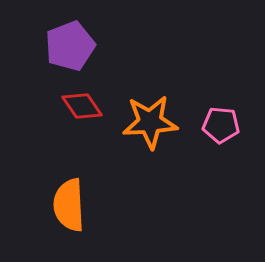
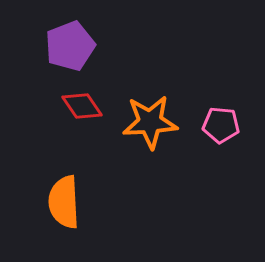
orange semicircle: moved 5 px left, 3 px up
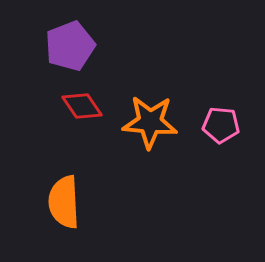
orange star: rotated 8 degrees clockwise
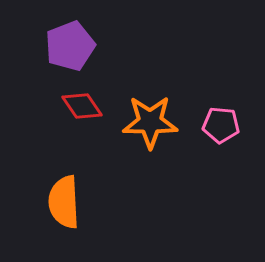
orange star: rotated 4 degrees counterclockwise
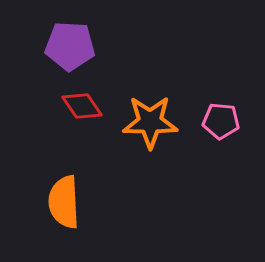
purple pentagon: rotated 24 degrees clockwise
pink pentagon: moved 4 px up
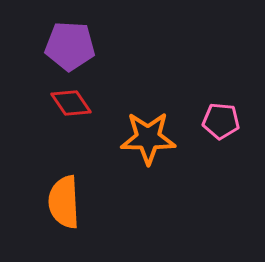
red diamond: moved 11 px left, 3 px up
orange star: moved 2 px left, 16 px down
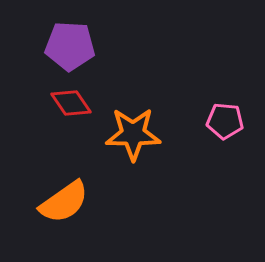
pink pentagon: moved 4 px right
orange star: moved 15 px left, 4 px up
orange semicircle: rotated 122 degrees counterclockwise
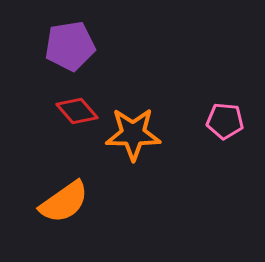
purple pentagon: rotated 12 degrees counterclockwise
red diamond: moved 6 px right, 8 px down; rotated 6 degrees counterclockwise
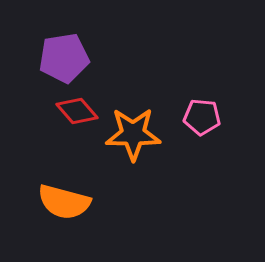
purple pentagon: moved 6 px left, 12 px down
pink pentagon: moved 23 px left, 4 px up
orange semicircle: rotated 50 degrees clockwise
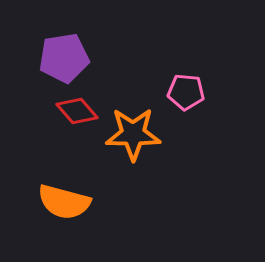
pink pentagon: moved 16 px left, 25 px up
